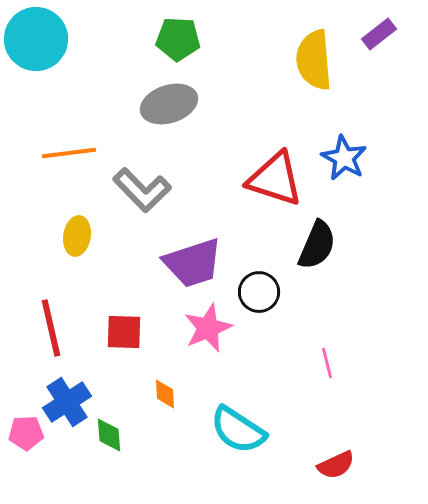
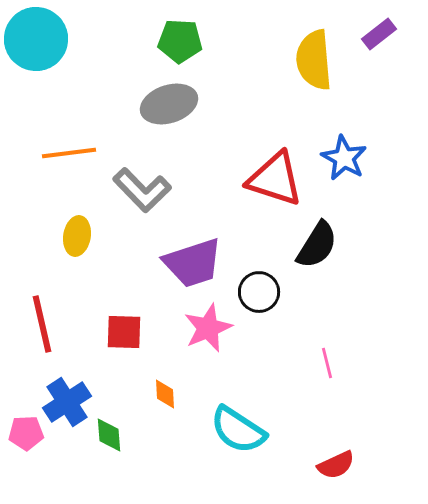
green pentagon: moved 2 px right, 2 px down
black semicircle: rotated 9 degrees clockwise
red line: moved 9 px left, 4 px up
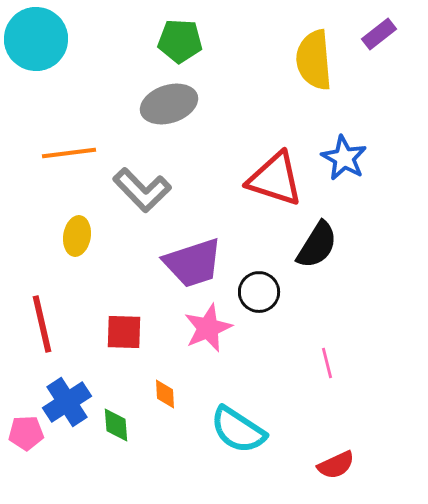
green diamond: moved 7 px right, 10 px up
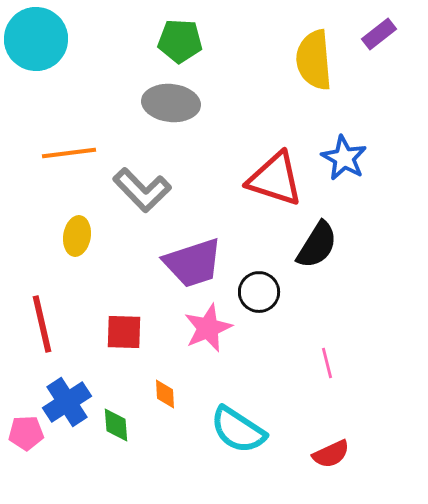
gray ellipse: moved 2 px right, 1 px up; rotated 24 degrees clockwise
red semicircle: moved 5 px left, 11 px up
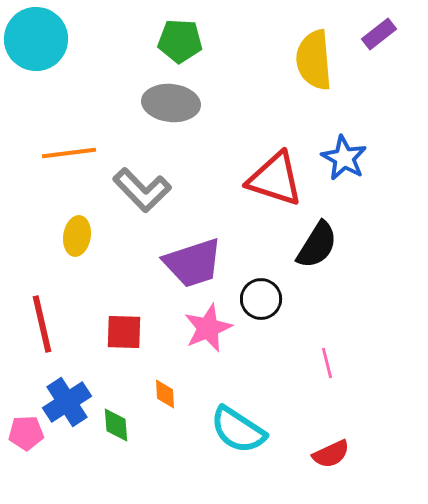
black circle: moved 2 px right, 7 px down
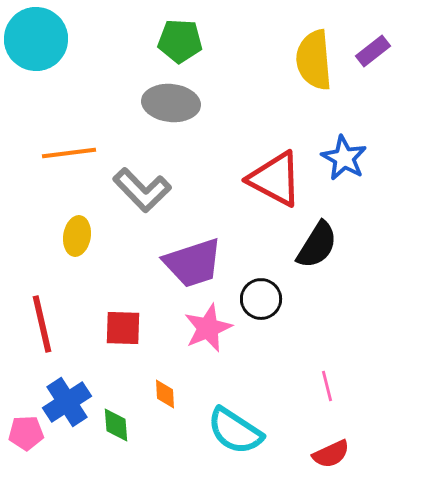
purple rectangle: moved 6 px left, 17 px down
red triangle: rotated 10 degrees clockwise
red square: moved 1 px left, 4 px up
pink line: moved 23 px down
cyan semicircle: moved 3 px left, 1 px down
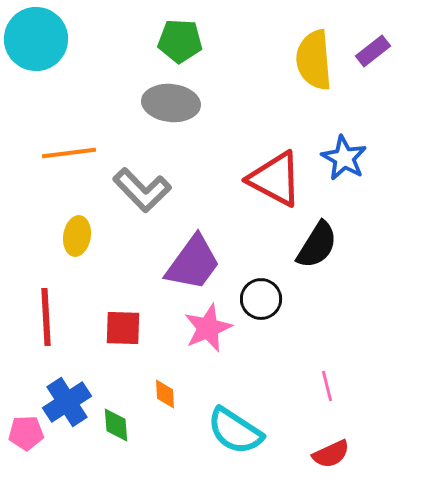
purple trapezoid: rotated 36 degrees counterclockwise
red line: moved 4 px right, 7 px up; rotated 10 degrees clockwise
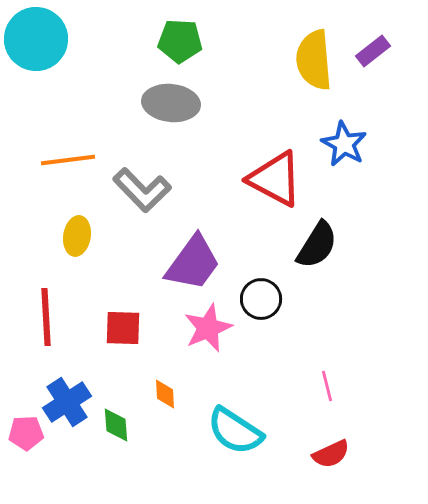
orange line: moved 1 px left, 7 px down
blue star: moved 14 px up
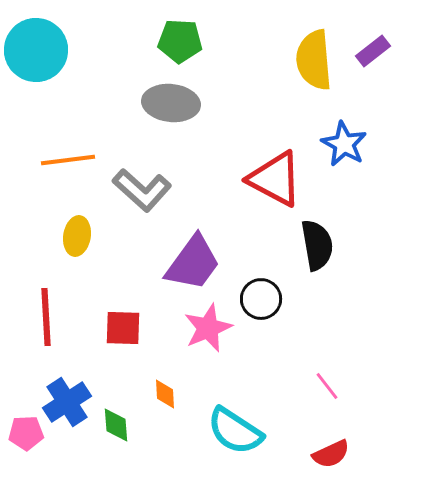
cyan circle: moved 11 px down
gray L-shape: rotated 4 degrees counterclockwise
black semicircle: rotated 42 degrees counterclockwise
pink line: rotated 24 degrees counterclockwise
